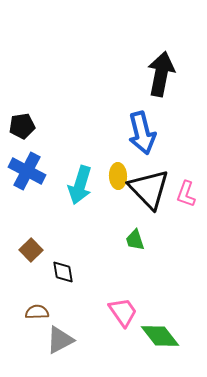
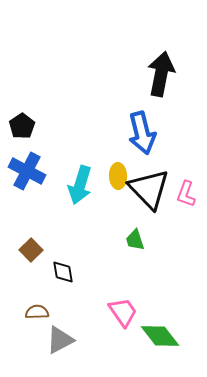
black pentagon: rotated 25 degrees counterclockwise
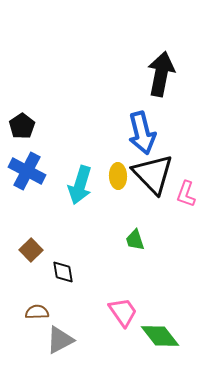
black triangle: moved 4 px right, 15 px up
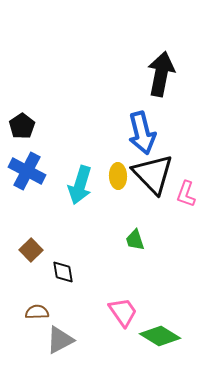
green diamond: rotated 21 degrees counterclockwise
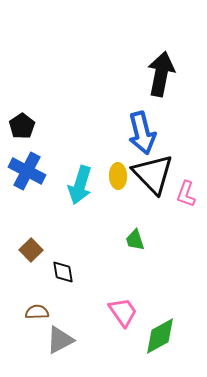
green diamond: rotated 60 degrees counterclockwise
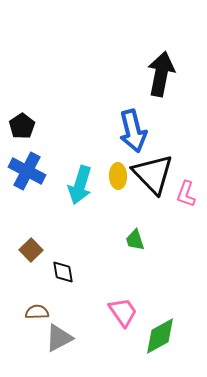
blue arrow: moved 9 px left, 2 px up
gray triangle: moved 1 px left, 2 px up
